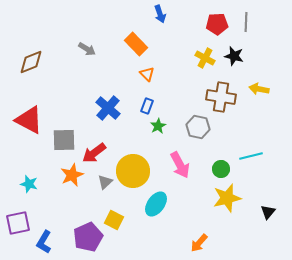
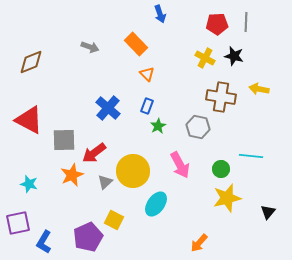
gray arrow: moved 3 px right, 2 px up; rotated 12 degrees counterclockwise
cyan line: rotated 20 degrees clockwise
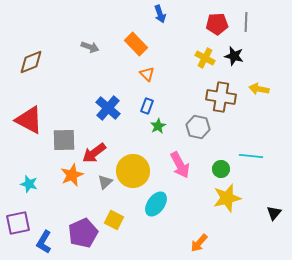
black triangle: moved 6 px right, 1 px down
purple pentagon: moved 5 px left, 4 px up
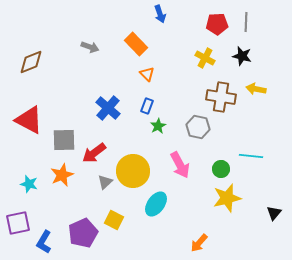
black star: moved 8 px right
yellow arrow: moved 3 px left
orange star: moved 10 px left
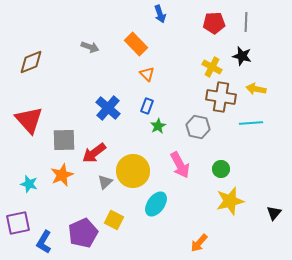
red pentagon: moved 3 px left, 1 px up
yellow cross: moved 7 px right, 9 px down
red triangle: rotated 20 degrees clockwise
cyan line: moved 33 px up; rotated 10 degrees counterclockwise
yellow star: moved 3 px right, 3 px down
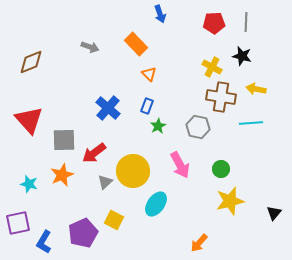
orange triangle: moved 2 px right
